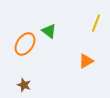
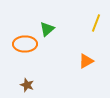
green triangle: moved 2 px left, 2 px up; rotated 42 degrees clockwise
orange ellipse: rotated 55 degrees clockwise
brown star: moved 3 px right
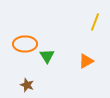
yellow line: moved 1 px left, 1 px up
green triangle: moved 27 px down; rotated 21 degrees counterclockwise
